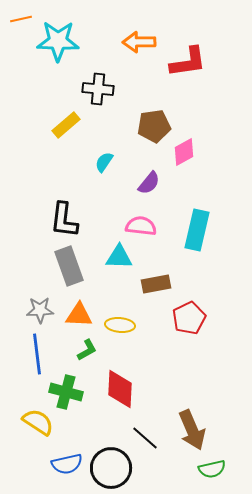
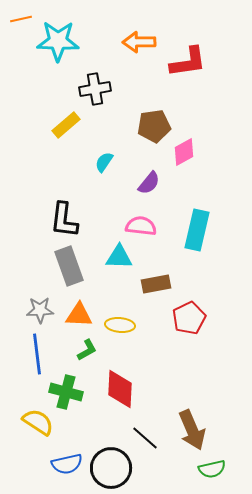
black cross: moved 3 px left; rotated 16 degrees counterclockwise
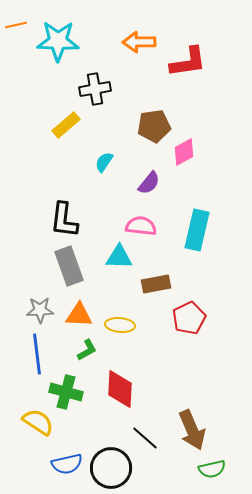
orange line: moved 5 px left, 6 px down
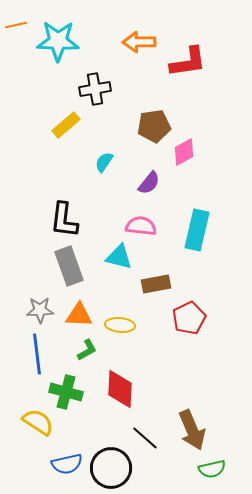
cyan triangle: rotated 12 degrees clockwise
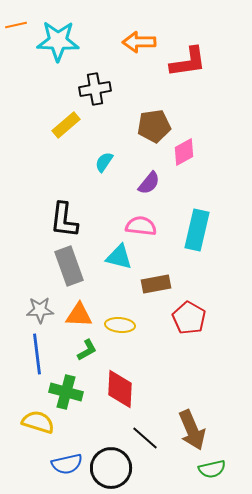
red pentagon: rotated 16 degrees counterclockwise
yellow semicircle: rotated 16 degrees counterclockwise
